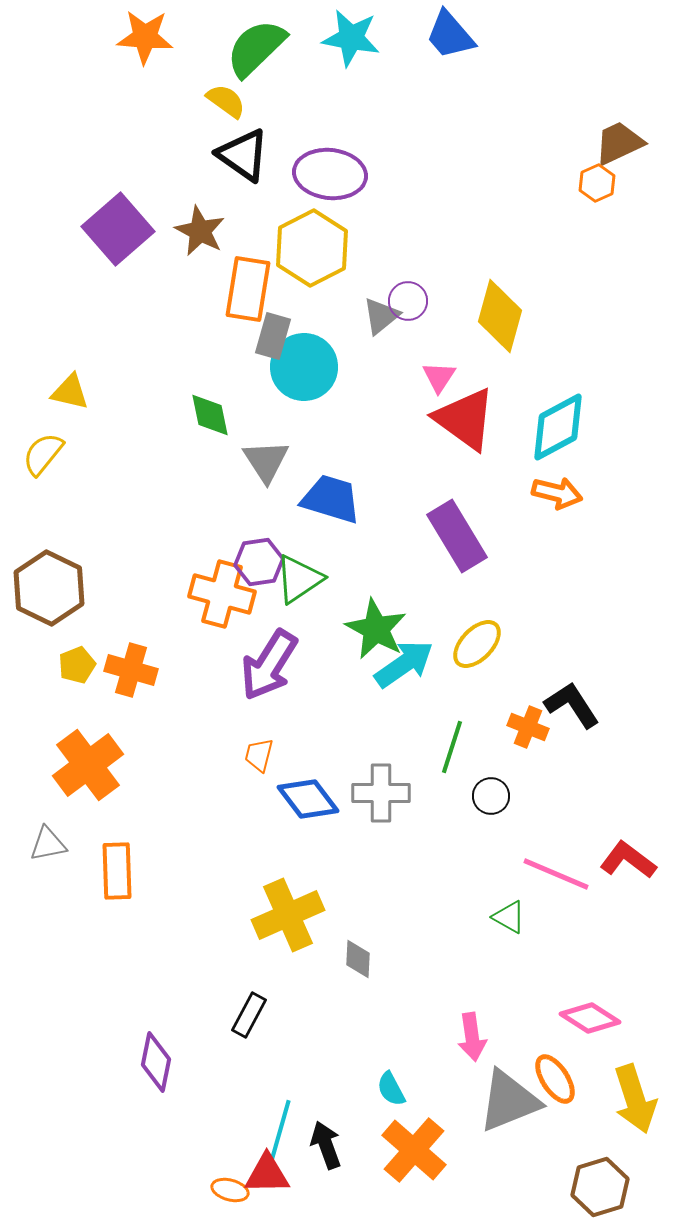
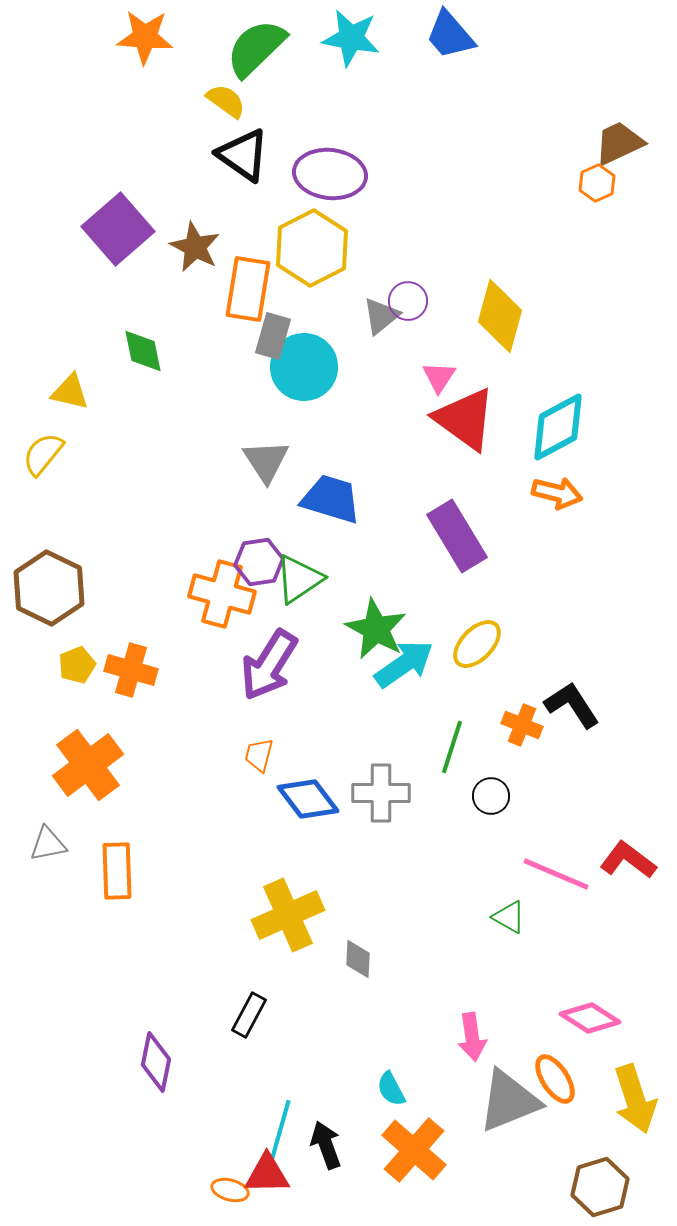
brown star at (200, 231): moved 5 px left, 16 px down
green diamond at (210, 415): moved 67 px left, 64 px up
orange cross at (528, 727): moved 6 px left, 2 px up
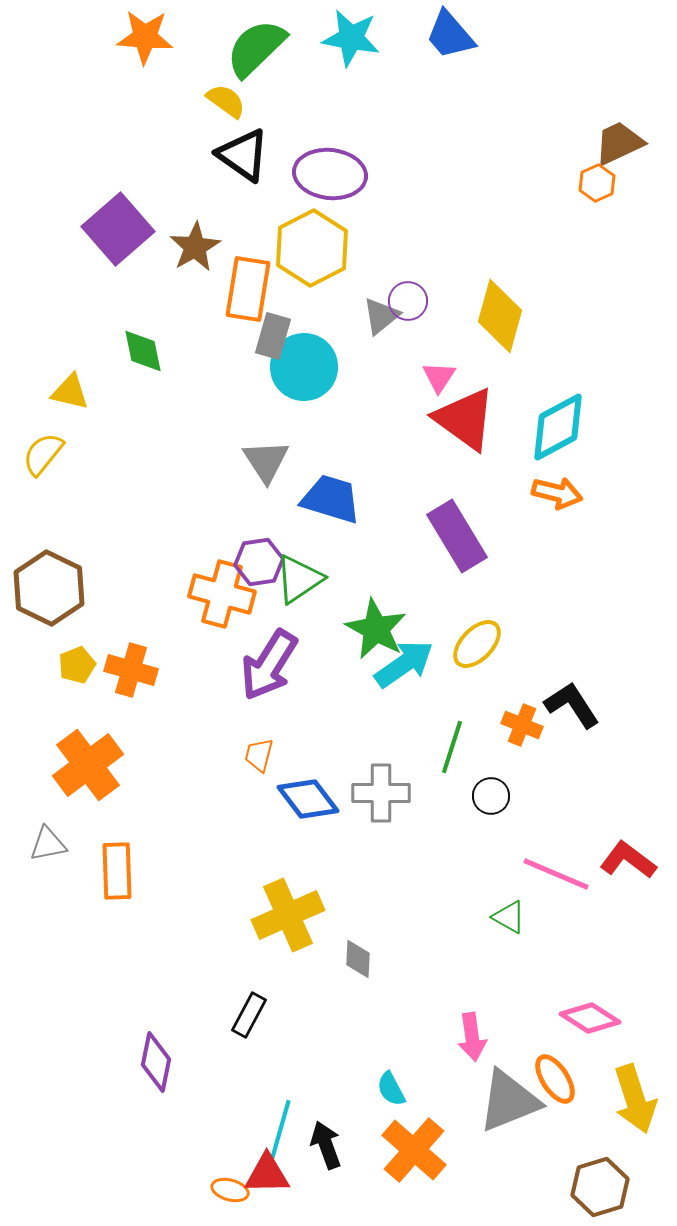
brown star at (195, 247): rotated 15 degrees clockwise
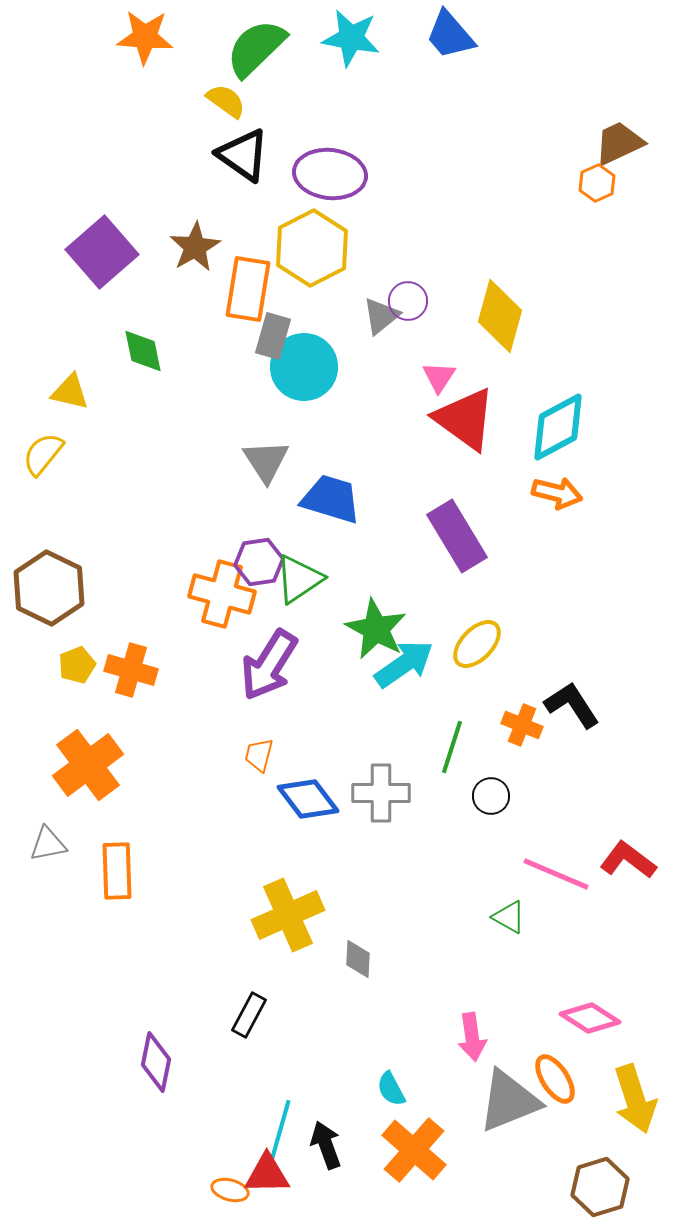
purple square at (118, 229): moved 16 px left, 23 px down
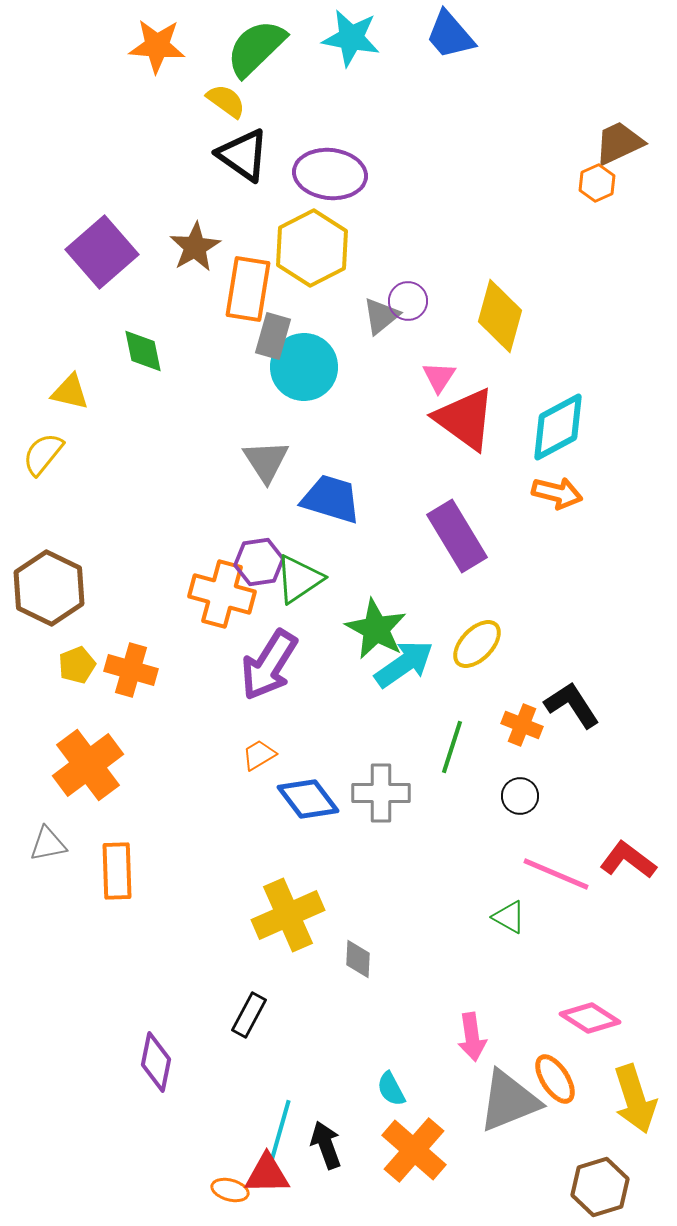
orange star at (145, 37): moved 12 px right, 9 px down
orange trapezoid at (259, 755): rotated 45 degrees clockwise
black circle at (491, 796): moved 29 px right
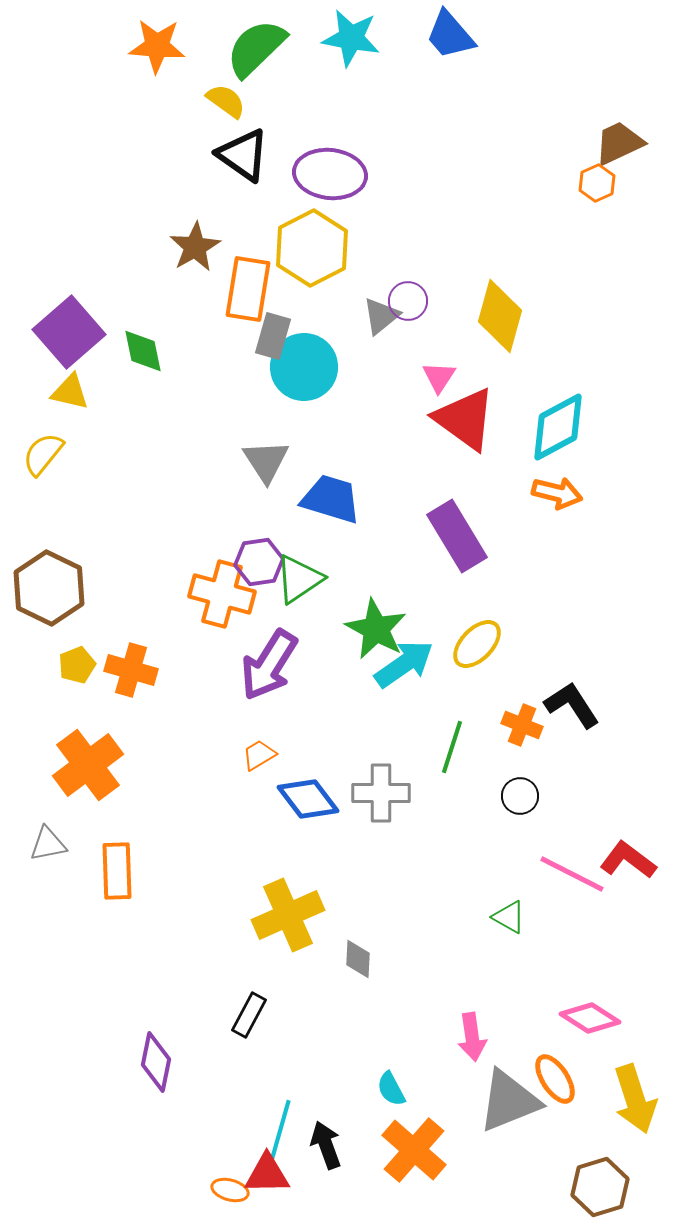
purple square at (102, 252): moved 33 px left, 80 px down
pink line at (556, 874): moved 16 px right; rotated 4 degrees clockwise
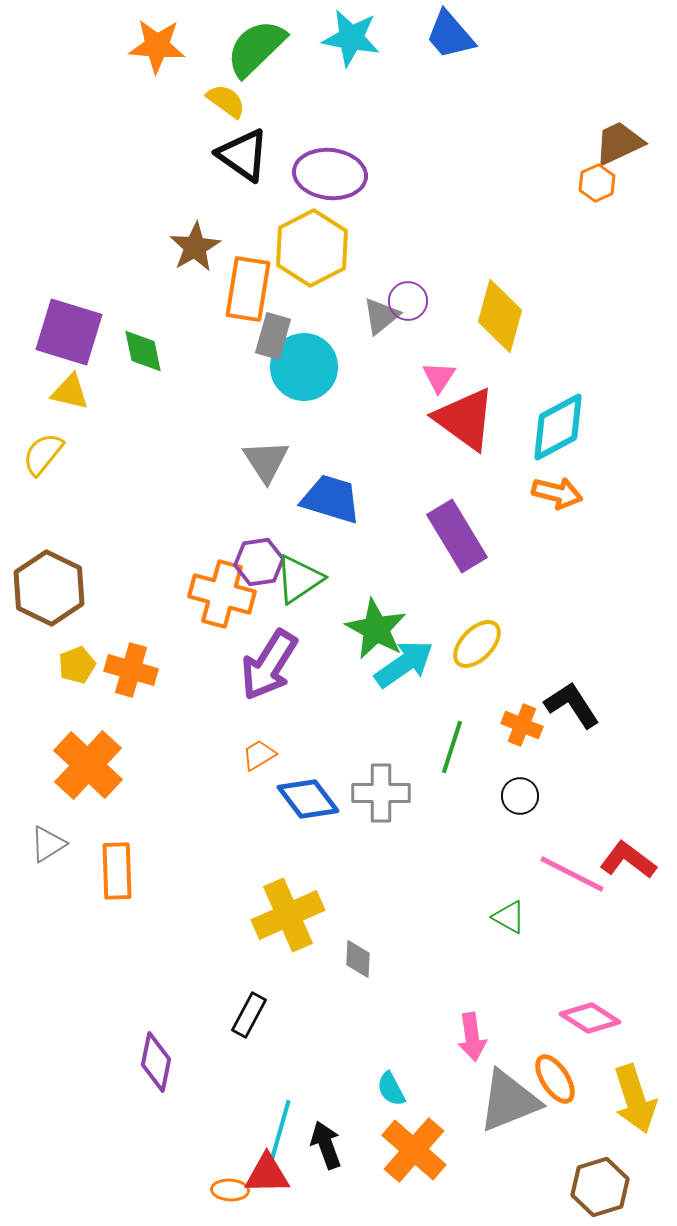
purple square at (69, 332): rotated 32 degrees counterclockwise
orange cross at (88, 765): rotated 10 degrees counterclockwise
gray triangle at (48, 844): rotated 21 degrees counterclockwise
orange ellipse at (230, 1190): rotated 12 degrees counterclockwise
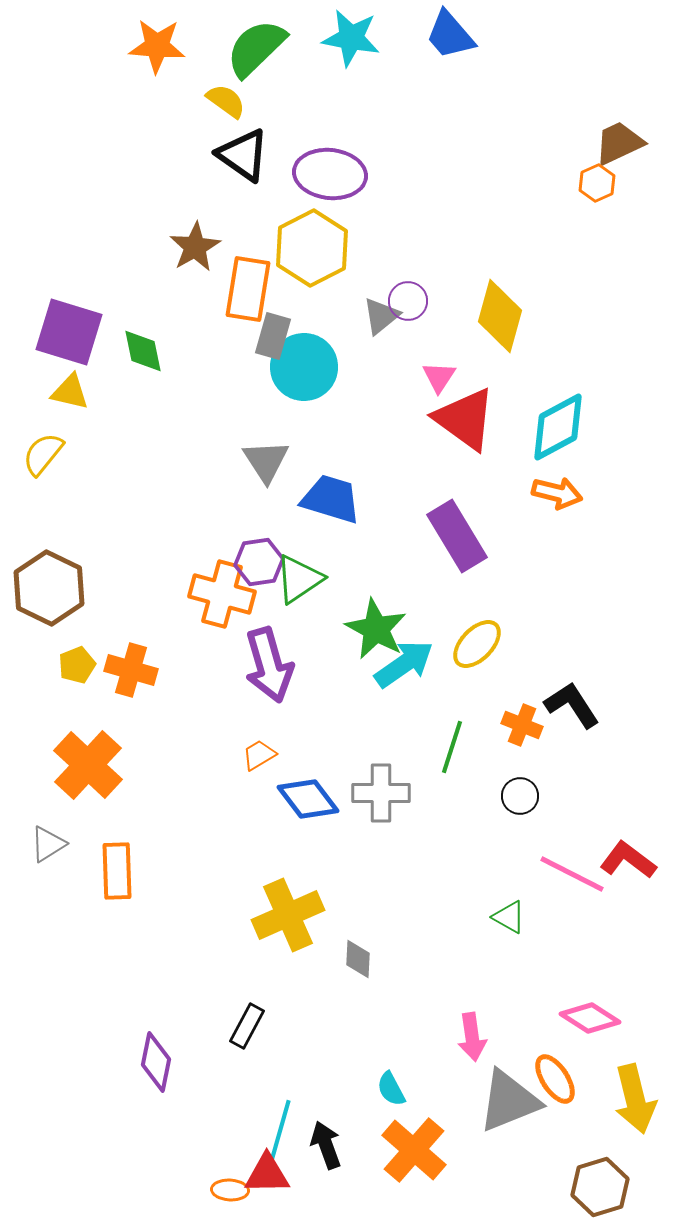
purple arrow at (269, 665): rotated 48 degrees counterclockwise
black rectangle at (249, 1015): moved 2 px left, 11 px down
yellow arrow at (635, 1099): rotated 4 degrees clockwise
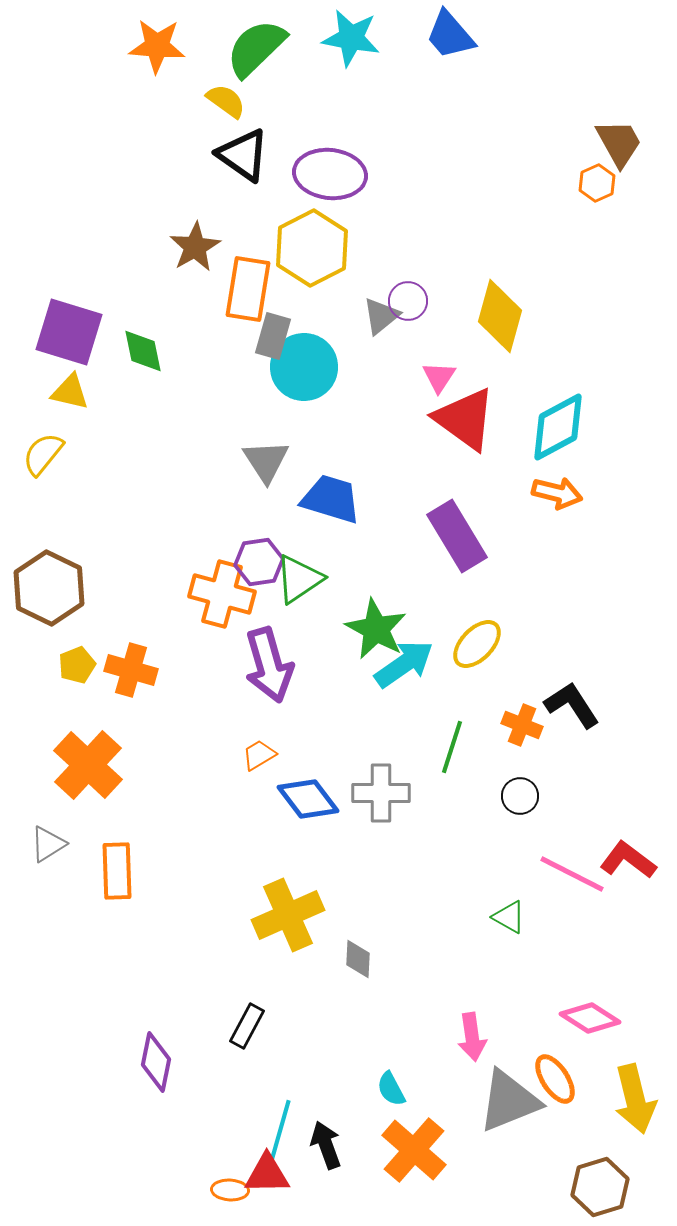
brown trapezoid at (619, 143): rotated 86 degrees clockwise
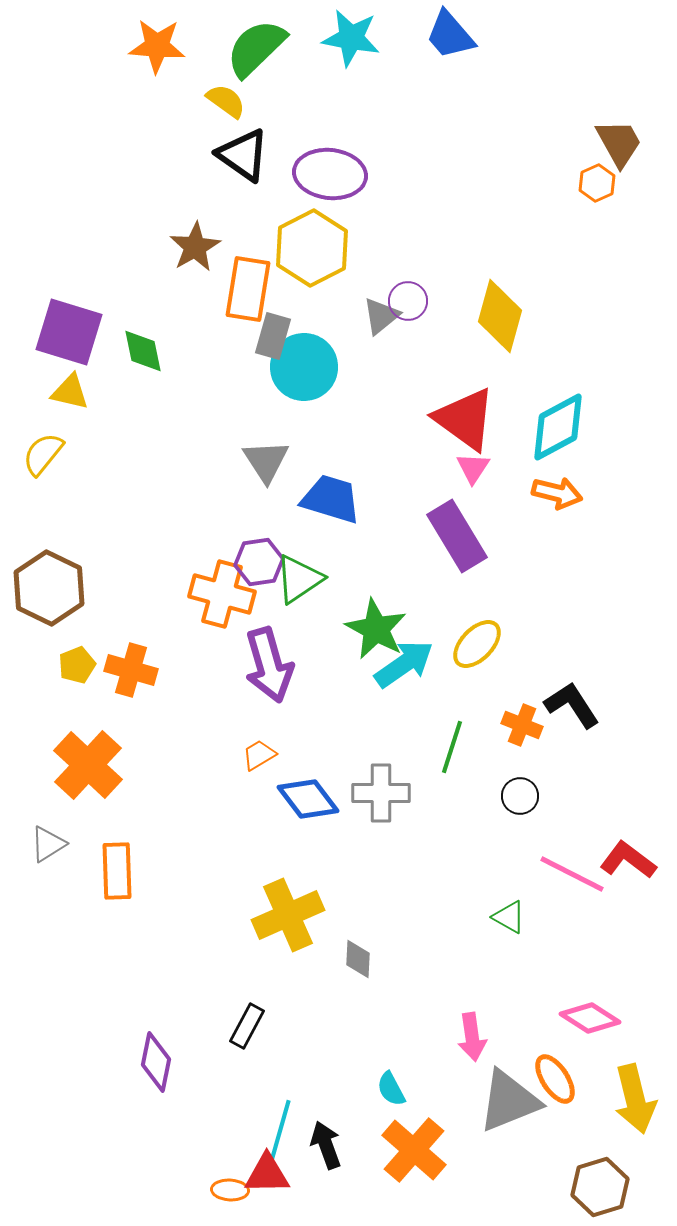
pink triangle at (439, 377): moved 34 px right, 91 px down
